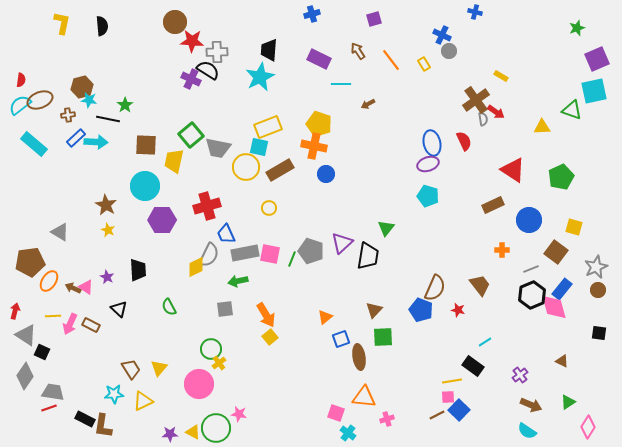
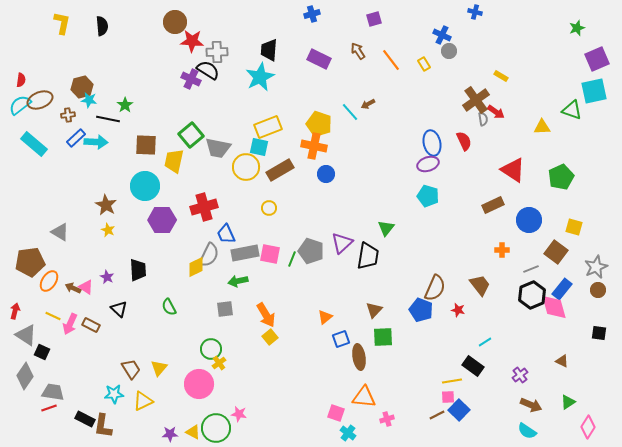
cyan line at (341, 84): moved 9 px right, 28 px down; rotated 48 degrees clockwise
red cross at (207, 206): moved 3 px left, 1 px down
yellow line at (53, 316): rotated 28 degrees clockwise
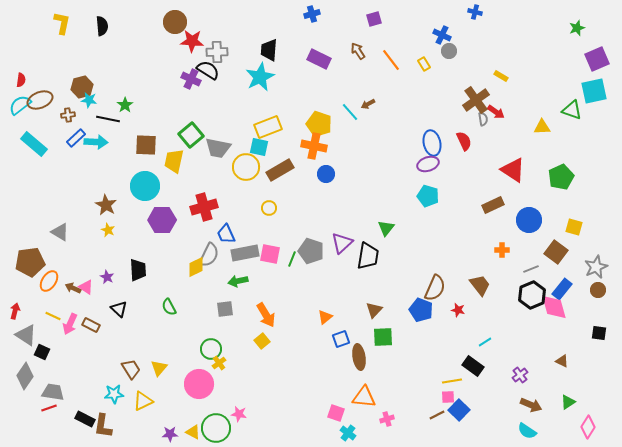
yellow square at (270, 337): moved 8 px left, 4 px down
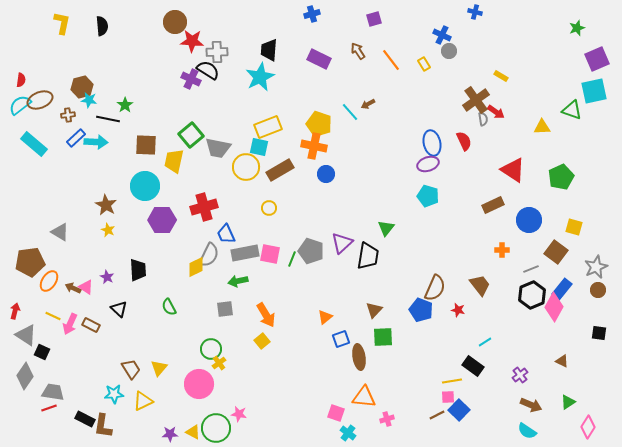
pink diamond at (554, 307): rotated 44 degrees clockwise
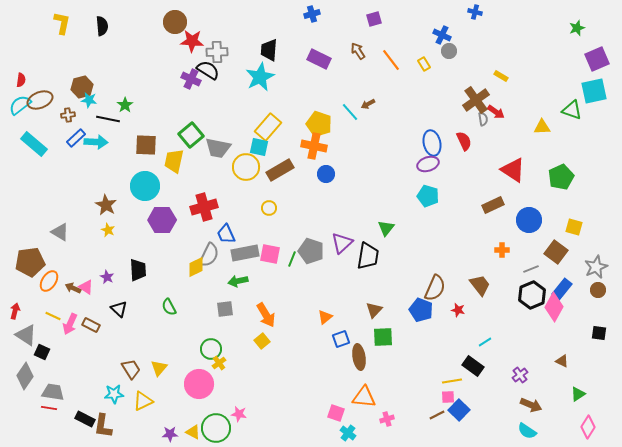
yellow rectangle at (268, 127): rotated 28 degrees counterclockwise
green triangle at (568, 402): moved 10 px right, 8 px up
red line at (49, 408): rotated 28 degrees clockwise
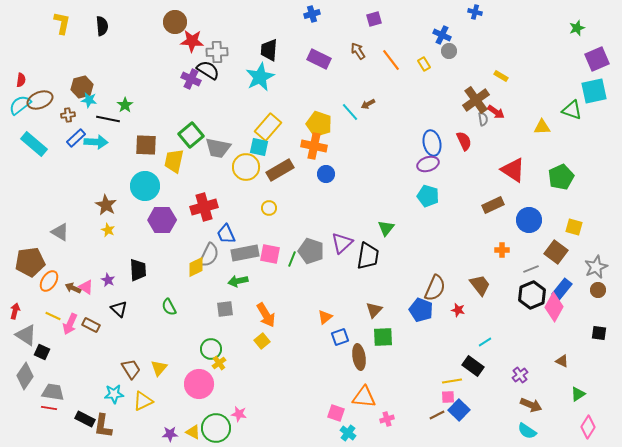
purple star at (107, 277): moved 1 px right, 3 px down
blue square at (341, 339): moved 1 px left, 2 px up
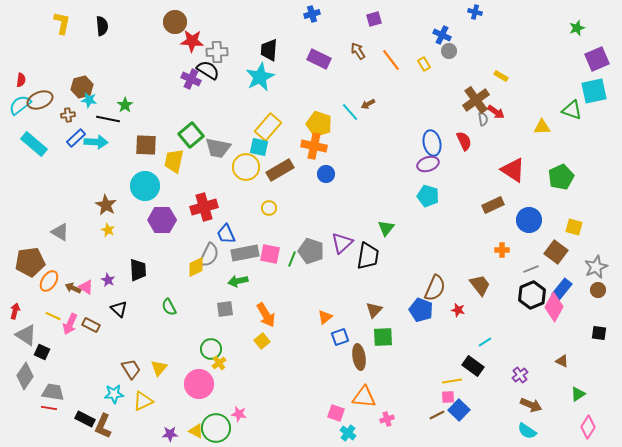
brown L-shape at (103, 426): rotated 15 degrees clockwise
yellow triangle at (193, 432): moved 3 px right, 1 px up
